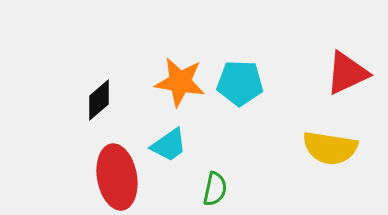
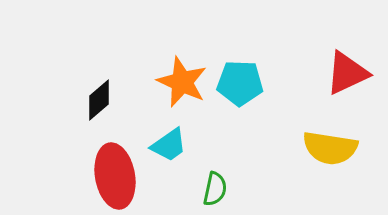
orange star: moved 2 px right; rotated 15 degrees clockwise
red ellipse: moved 2 px left, 1 px up
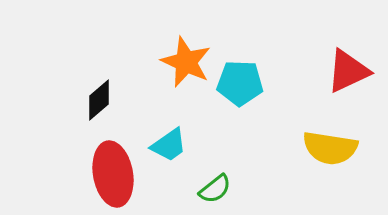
red triangle: moved 1 px right, 2 px up
orange star: moved 4 px right, 20 px up
red ellipse: moved 2 px left, 2 px up
green semicircle: rotated 40 degrees clockwise
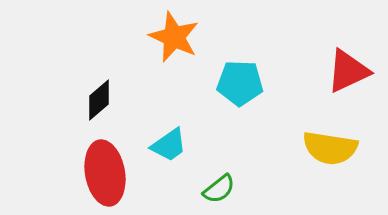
orange star: moved 12 px left, 25 px up
red ellipse: moved 8 px left, 1 px up
green semicircle: moved 4 px right
